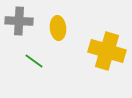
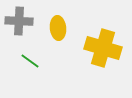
yellow cross: moved 4 px left, 3 px up
green line: moved 4 px left
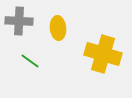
yellow cross: moved 6 px down
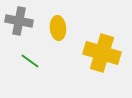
gray cross: rotated 8 degrees clockwise
yellow cross: moved 1 px left, 1 px up
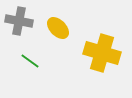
yellow ellipse: rotated 40 degrees counterclockwise
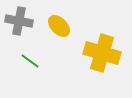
yellow ellipse: moved 1 px right, 2 px up
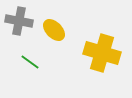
yellow ellipse: moved 5 px left, 4 px down
green line: moved 1 px down
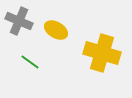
gray cross: rotated 12 degrees clockwise
yellow ellipse: moved 2 px right; rotated 15 degrees counterclockwise
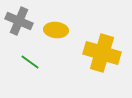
yellow ellipse: rotated 25 degrees counterclockwise
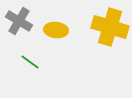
gray cross: rotated 8 degrees clockwise
yellow cross: moved 8 px right, 26 px up
